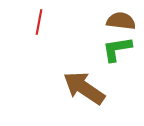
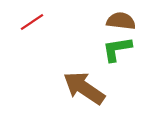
red line: moved 7 px left; rotated 45 degrees clockwise
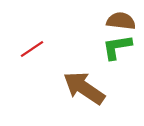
red line: moved 27 px down
green L-shape: moved 2 px up
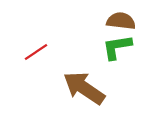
red line: moved 4 px right, 3 px down
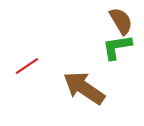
brown semicircle: rotated 52 degrees clockwise
red line: moved 9 px left, 14 px down
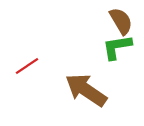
brown arrow: moved 2 px right, 2 px down
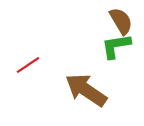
green L-shape: moved 1 px left, 1 px up
red line: moved 1 px right, 1 px up
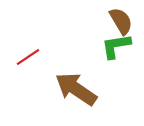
red line: moved 8 px up
brown arrow: moved 10 px left, 1 px up
